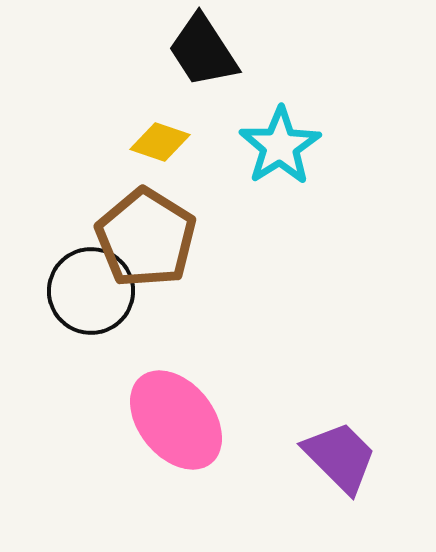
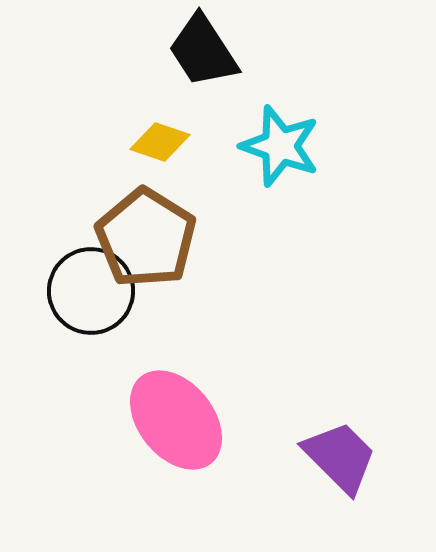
cyan star: rotated 20 degrees counterclockwise
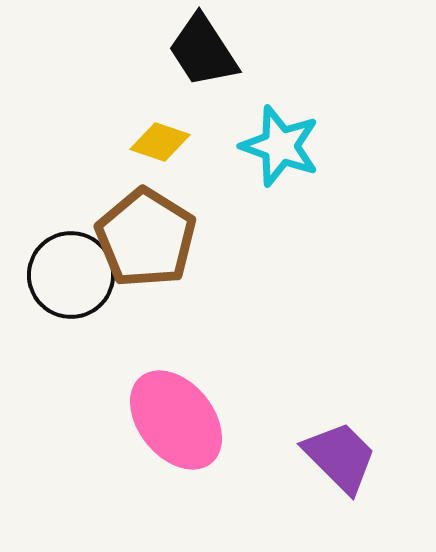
black circle: moved 20 px left, 16 px up
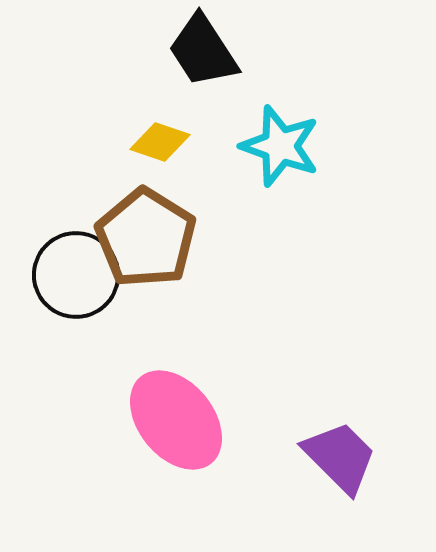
black circle: moved 5 px right
